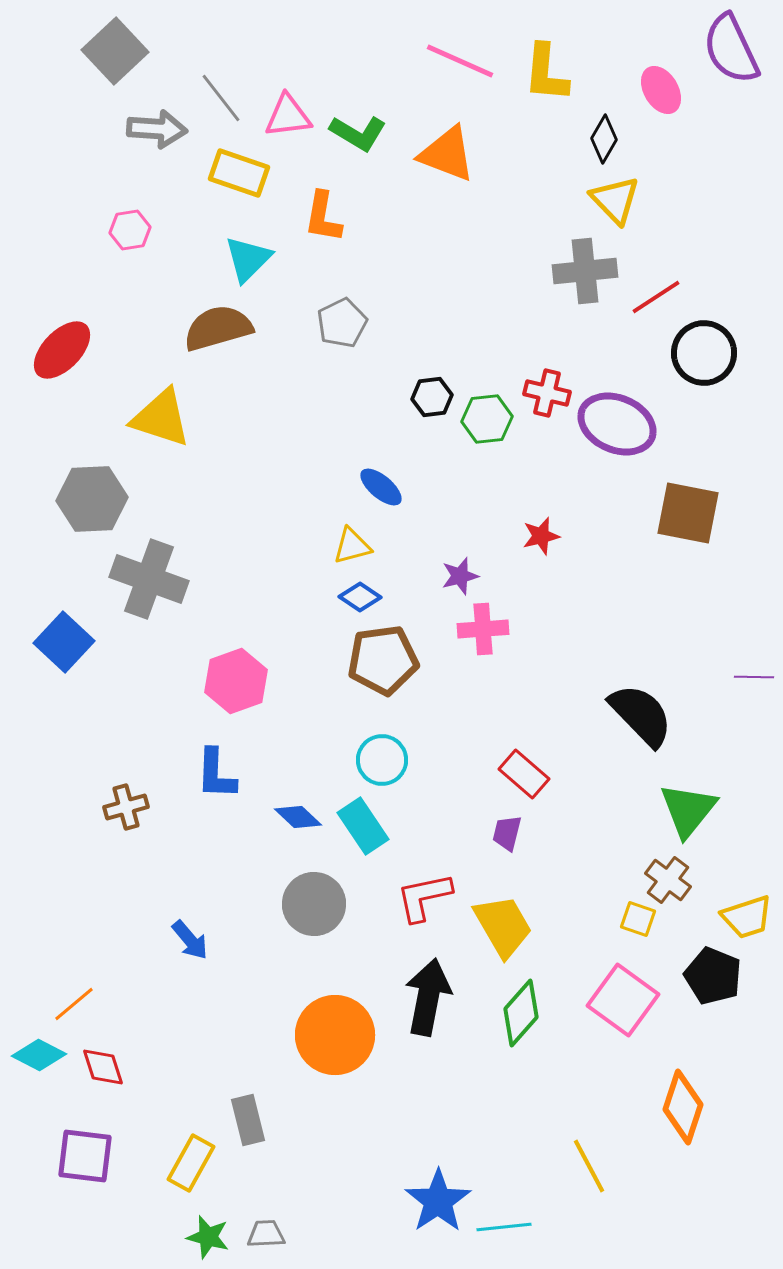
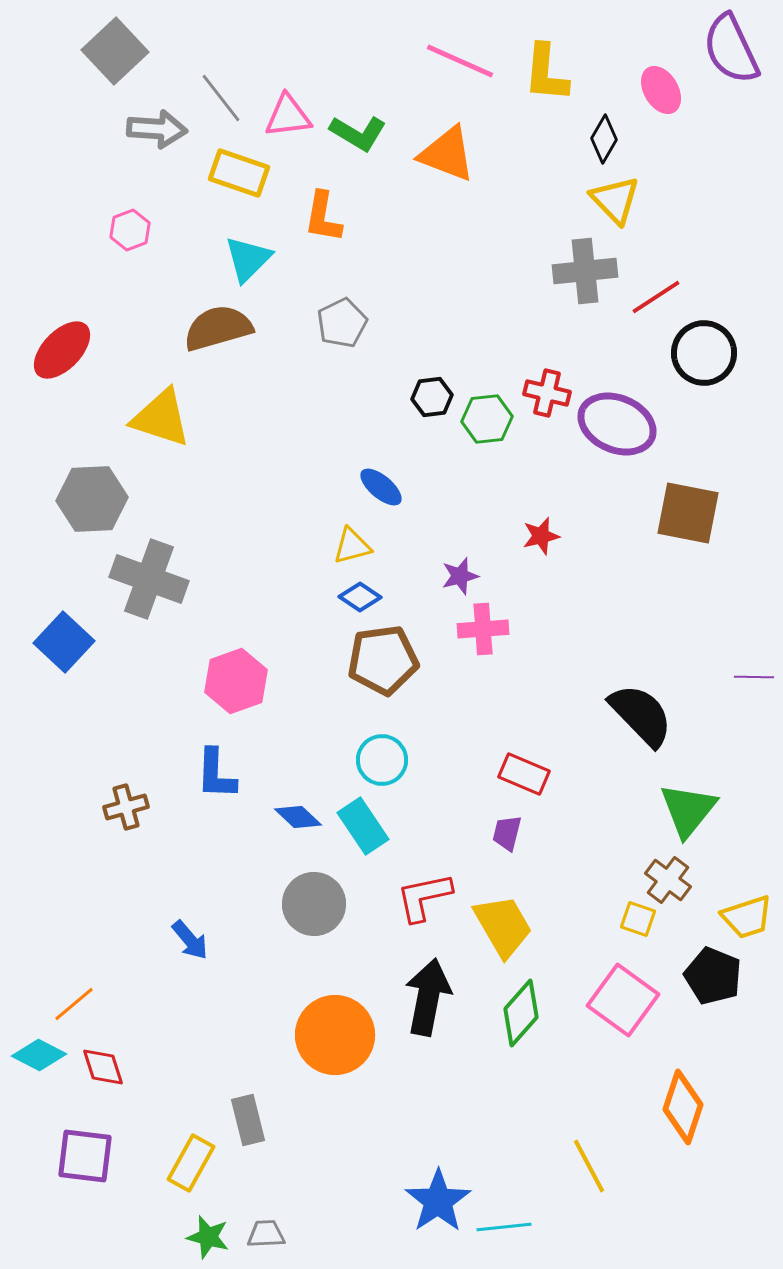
pink hexagon at (130, 230): rotated 12 degrees counterclockwise
red rectangle at (524, 774): rotated 18 degrees counterclockwise
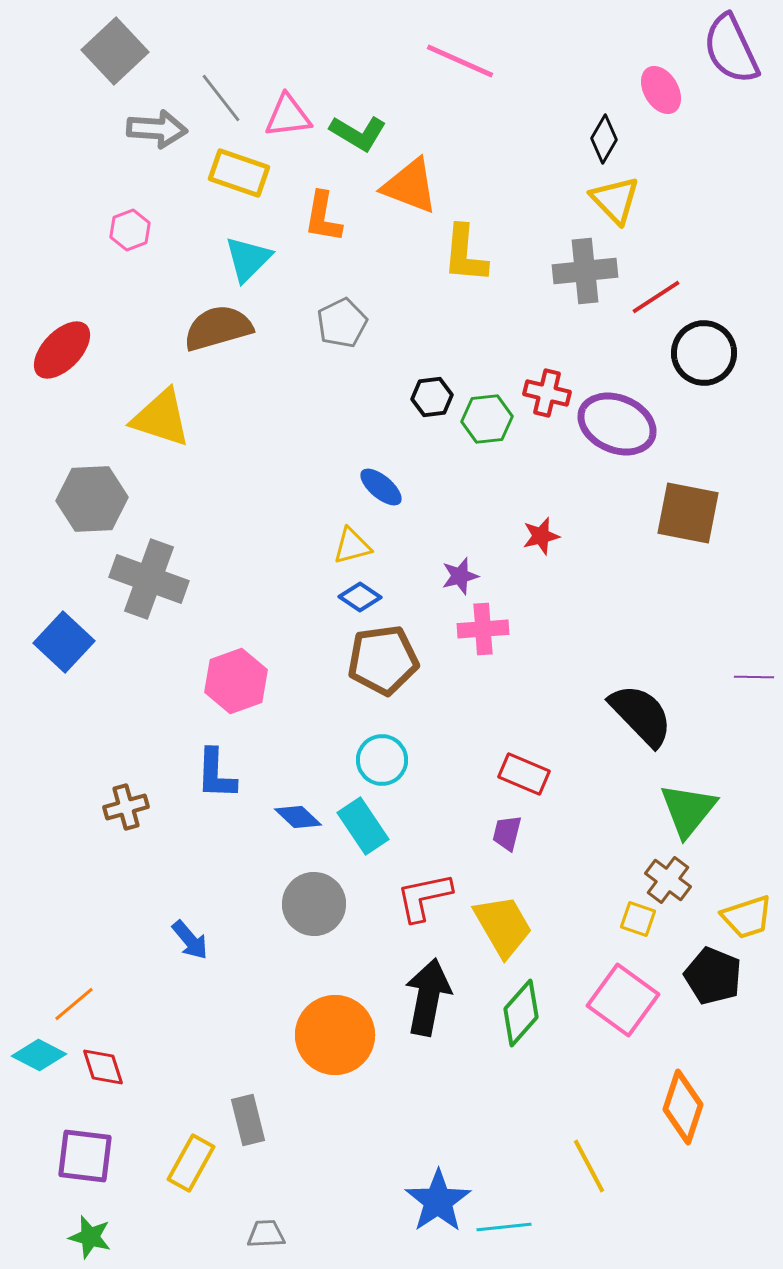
yellow L-shape at (546, 73): moved 81 px left, 181 px down
orange triangle at (447, 154): moved 37 px left, 32 px down
green star at (208, 1237): moved 118 px left
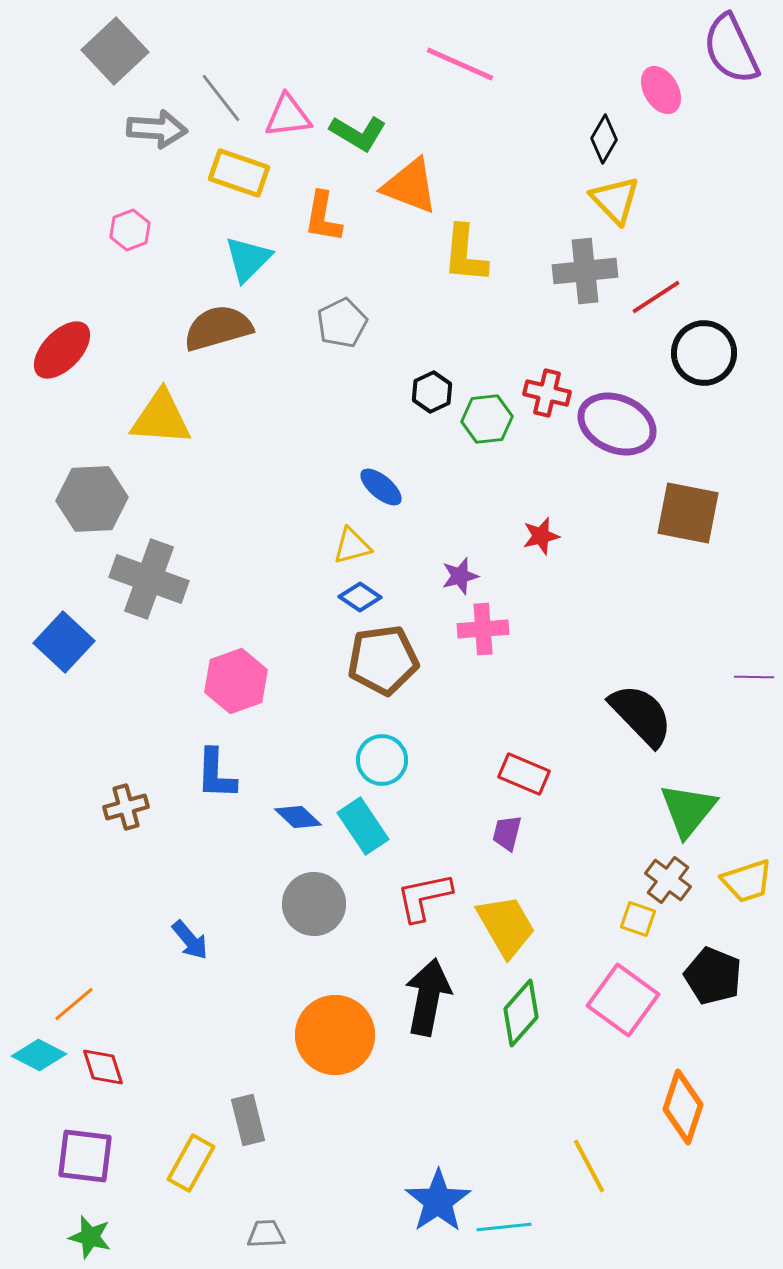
pink line at (460, 61): moved 3 px down
black hexagon at (432, 397): moved 5 px up; rotated 18 degrees counterclockwise
yellow triangle at (161, 418): rotated 14 degrees counterclockwise
yellow trapezoid at (747, 917): moved 36 px up
yellow trapezoid at (503, 926): moved 3 px right
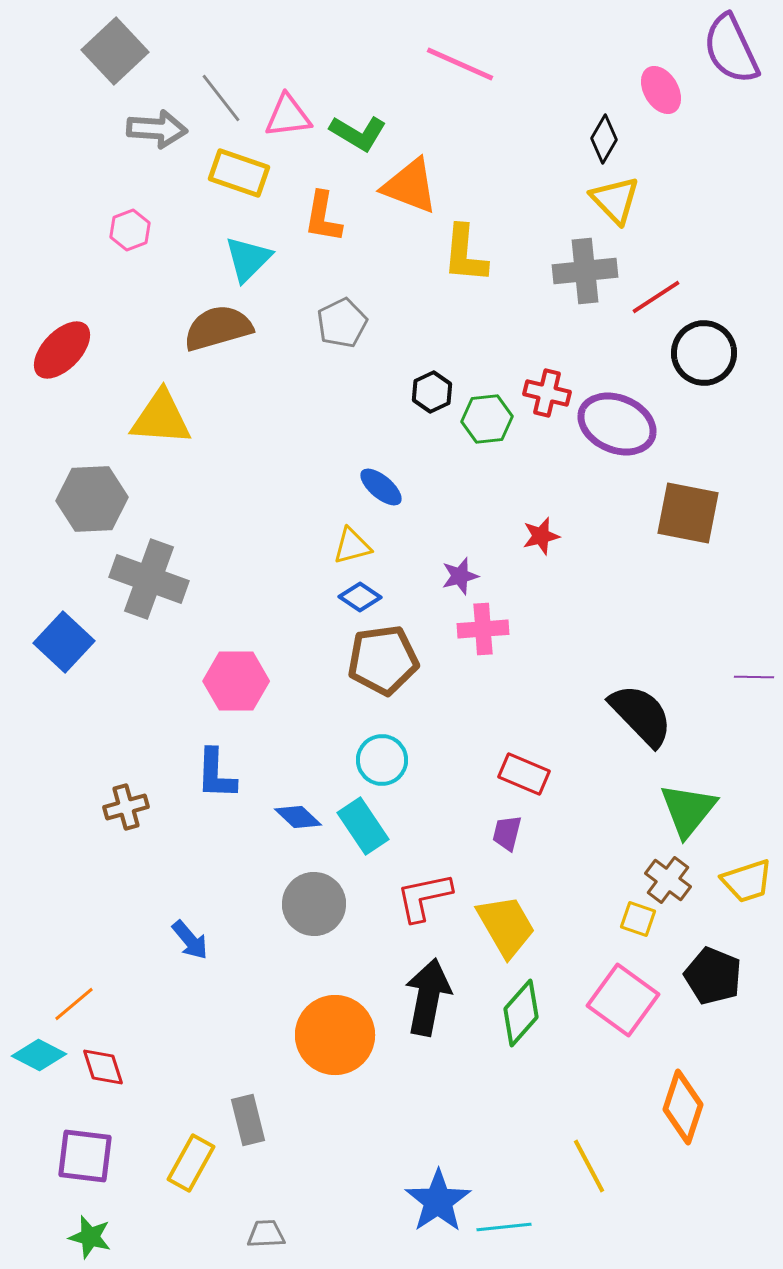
pink hexagon at (236, 681): rotated 20 degrees clockwise
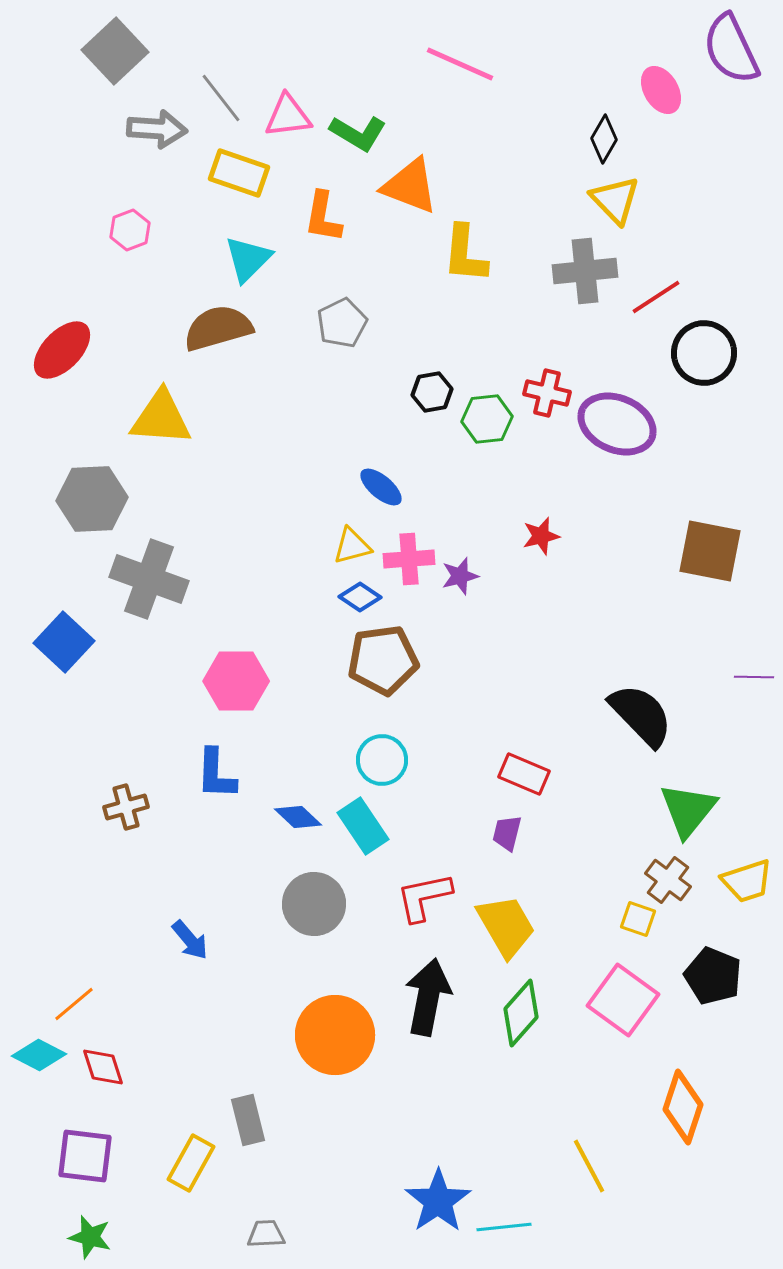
black hexagon at (432, 392): rotated 15 degrees clockwise
brown square at (688, 513): moved 22 px right, 38 px down
pink cross at (483, 629): moved 74 px left, 70 px up
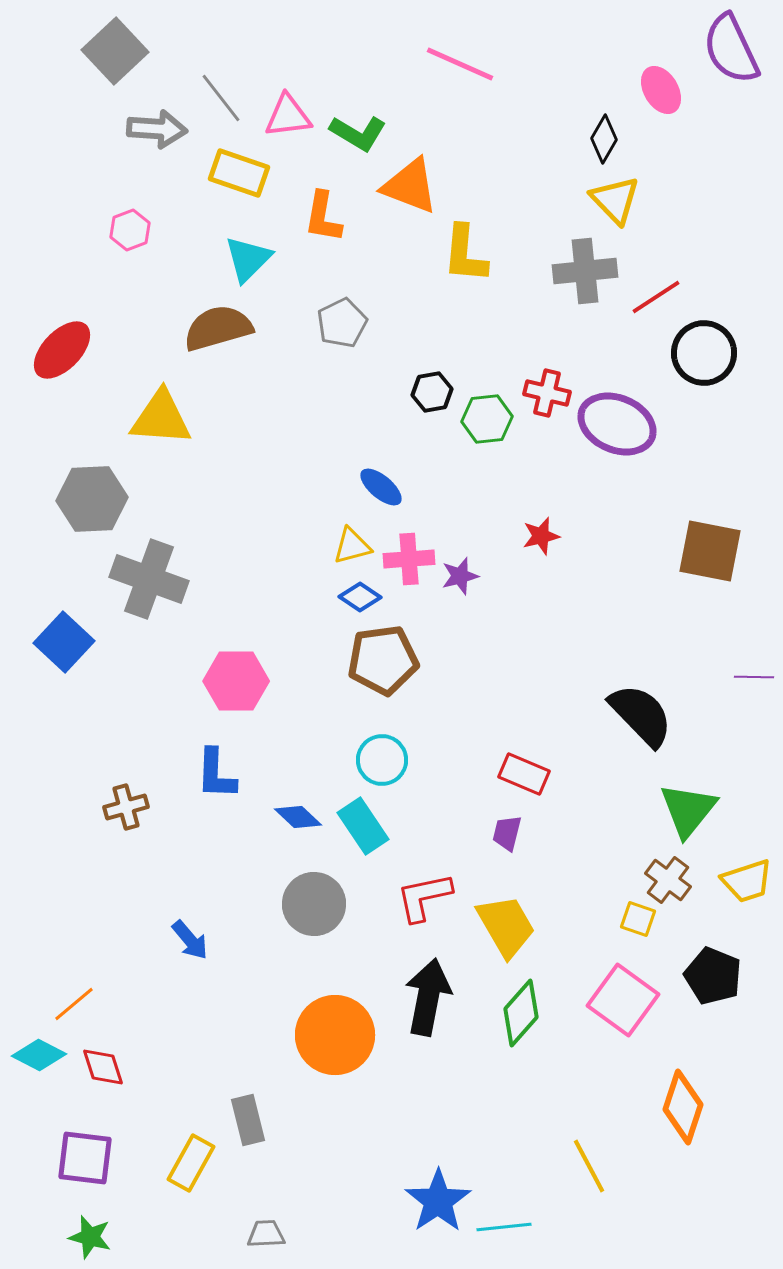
purple square at (85, 1156): moved 2 px down
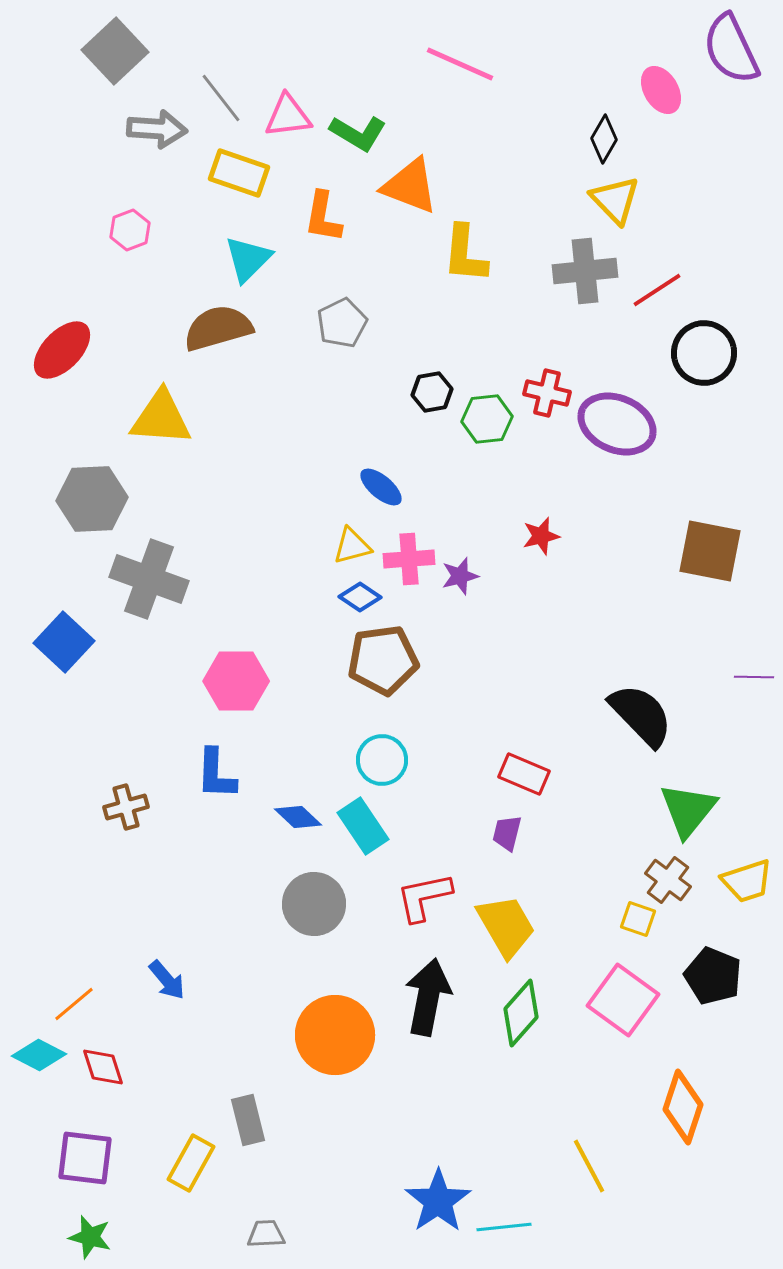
red line at (656, 297): moved 1 px right, 7 px up
blue arrow at (190, 940): moved 23 px left, 40 px down
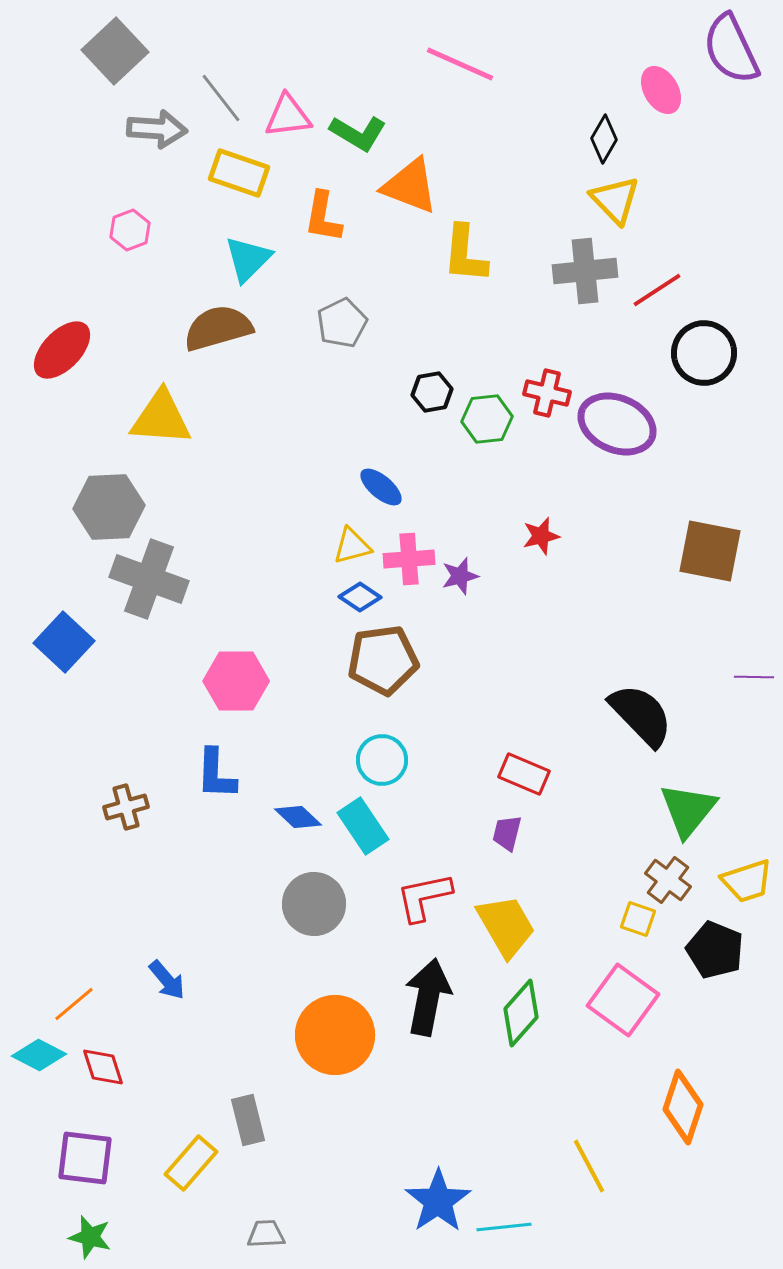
gray hexagon at (92, 499): moved 17 px right, 8 px down
black pentagon at (713, 976): moved 2 px right, 26 px up
yellow rectangle at (191, 1163): rotated 12 degrees clockwise
